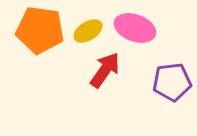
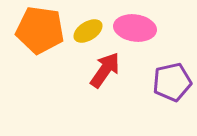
pink ellipse: rotated 12 degrees counterclockwise
purple pentagon: rotated 6 degrees counterclockwise
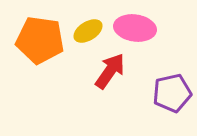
orange pentagon: moved 10 px down
red arrow: moved 5 px right, 1 px down
purple pentagon: moved 11 px down
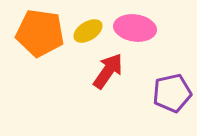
orange pentagon: moved 7 px up
red arrow: moved 2 px left
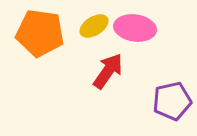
yellow ellipse: moved 6 px right, 5 px up
purple pentagon: moved 8 px down
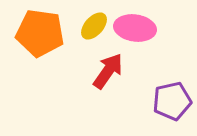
yellow ellipse: rotated 16 degrees counterclockwise
